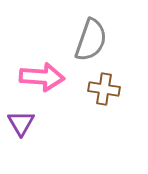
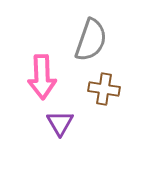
pink arrow: rotated 84 degrees clockwise
purple triangle: moved 39 px right
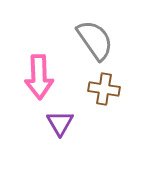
gray semicircle: moved 4 px right; rotated 54 degrees counterclockwise
pink arrow: moved 3 px left
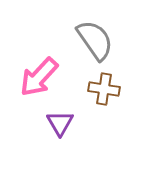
pink arrow: rotated 45 degrees clockwise
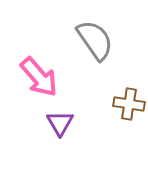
pink arrow: rotated 84 degrees counterclockwise
brown cross: moved 25 px right, 15 px down
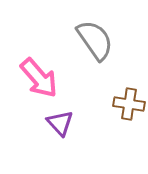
pink arrow: moved 1 px down
purple triangle: rotated 12 degrees counterclockwise
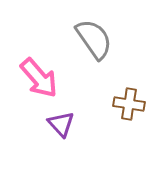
gray semicircle: moved 1 px left, 1 px up
purple triangle: moved 1 px right, 1 px down
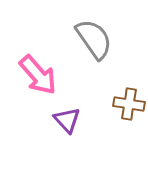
pink arrow: moved 1 px left, 3 px up
purple triangle: moved 6 px right, 4 px up
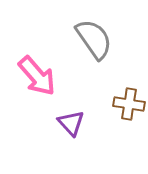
pink arrow: moved 1 px left, 1 px down
purple triangle: moved 4 px right, 3 px down
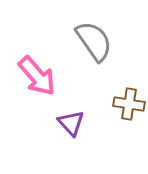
gray semicircle: moved 2 px down
